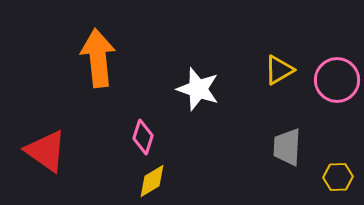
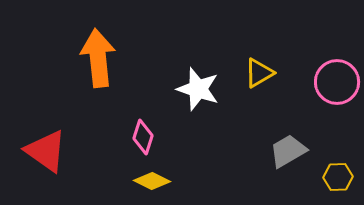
yellow triangle: moved 20 px left, 3 px down
pink circle: moved 2 px down
gray trapezoid: moved 1 px right, 4 px down; rotated 57 degrees clockwise
yellow diamond: rotated 57 degrees clockwise
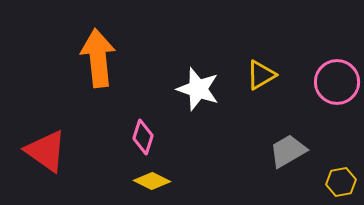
yellow triangle: moved 2 px right, 2 px down
yellow hexagon: moved 3 px right, 5 px down; rotated 8 degrees counterclockwise
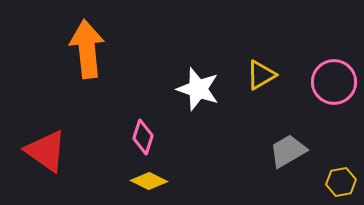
orange arrow: moved 11 px left, 9 px up
pink circle: moved 3 px left
yellow diamond: moved 3 px left
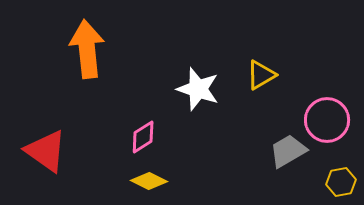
pink circle: moved 7 px left, 38 px down
pink diamond: rotated 40 degrees clockwise
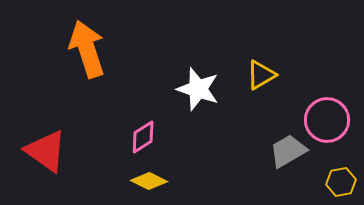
orange arrow: rotated 12 degrees counterclockwise
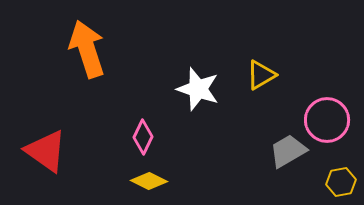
pink diamond: rotated 32 degrees counterclockwise
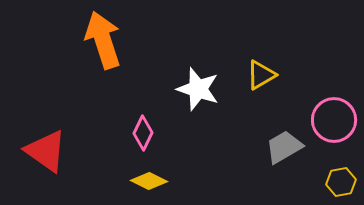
orange arrow: moved 16 px right, 9 px up
pink circle: moved 7 px right
pink diamond: moved 4 px up
gray trapezoid: moved 4 px left, 4 px up
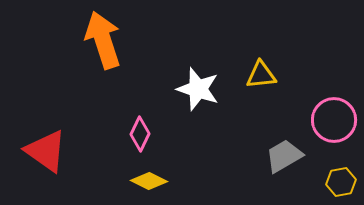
yellow triangle: rotated 24 degrees clockwise
pink diamond: moved 3 px left, 1 px down
gray trapezoid: moved 9 px down
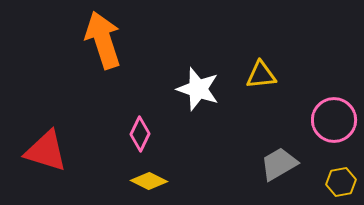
red triangle: rotated 18 degrees counterclockwise
gray trapezoid: moved 5 px left, 8 px down
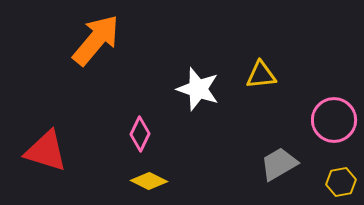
orange arrow: moved 7 px left; rotated 58 degrees clockwise
